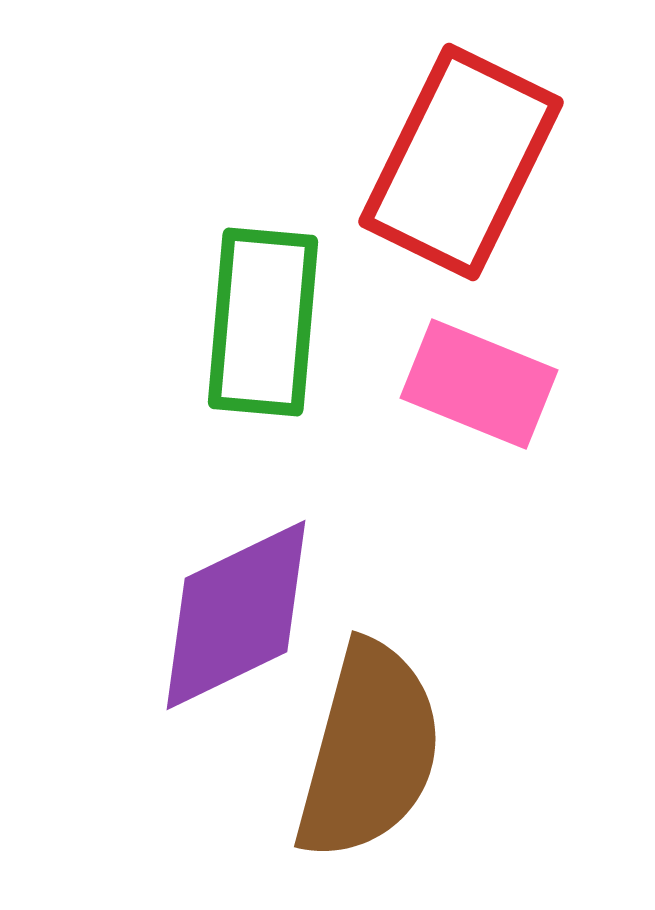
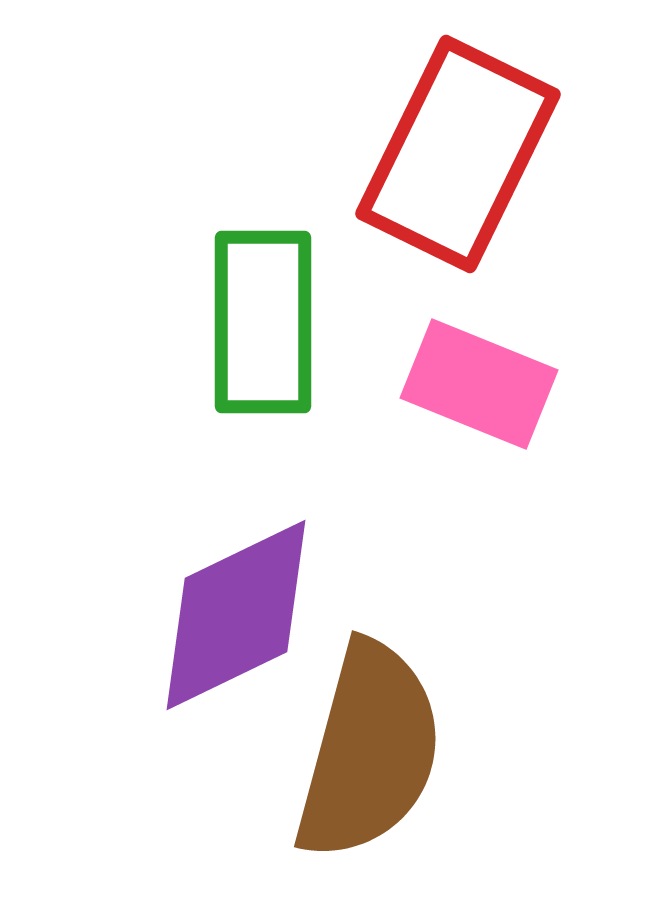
red rectangle: moved 3 px left, 8 px up
green rectangle: rotated 5 degrees counterclockwise
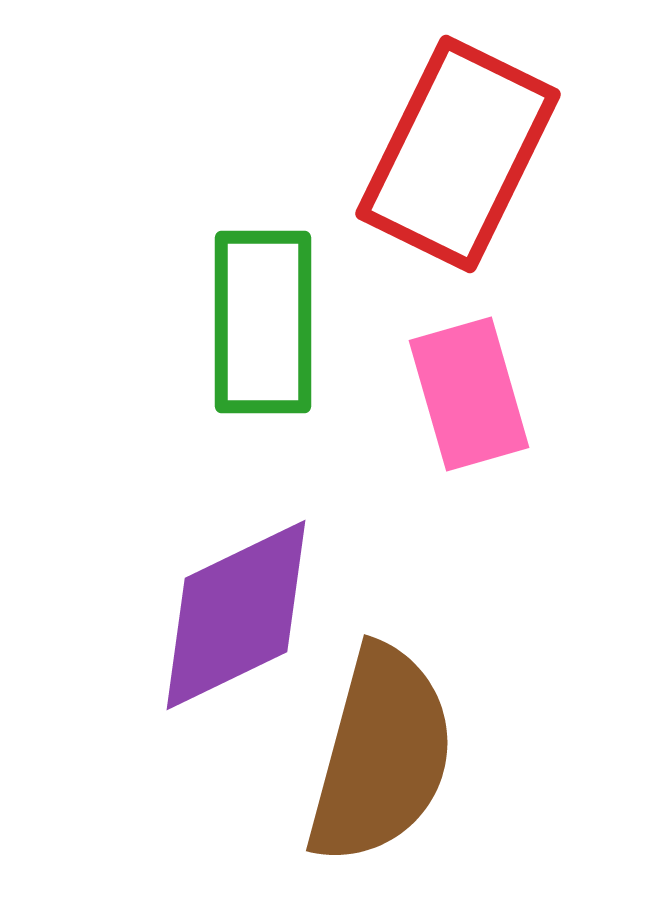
pink rectangle: moved 10 px left, 10 px down; rotated 52 degrees clockwise
brown semicircle: moved 12 px right, 4 px down
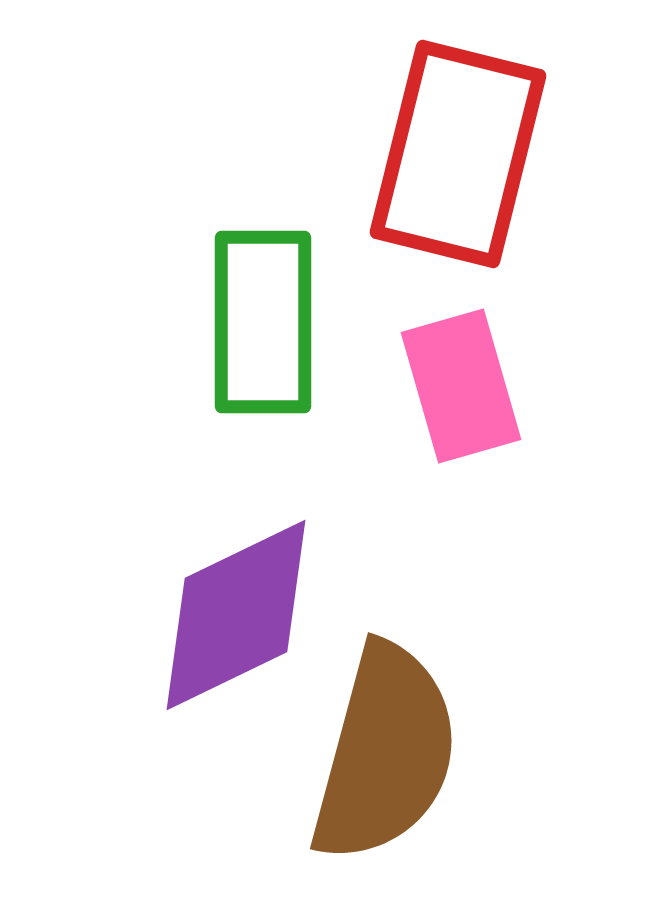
red rectangle: rotated 12 degrees counterclockwise
pink rectangle: moved 8 px left, 8 px up
brown semicircle: moved 4 px right, 2 px up
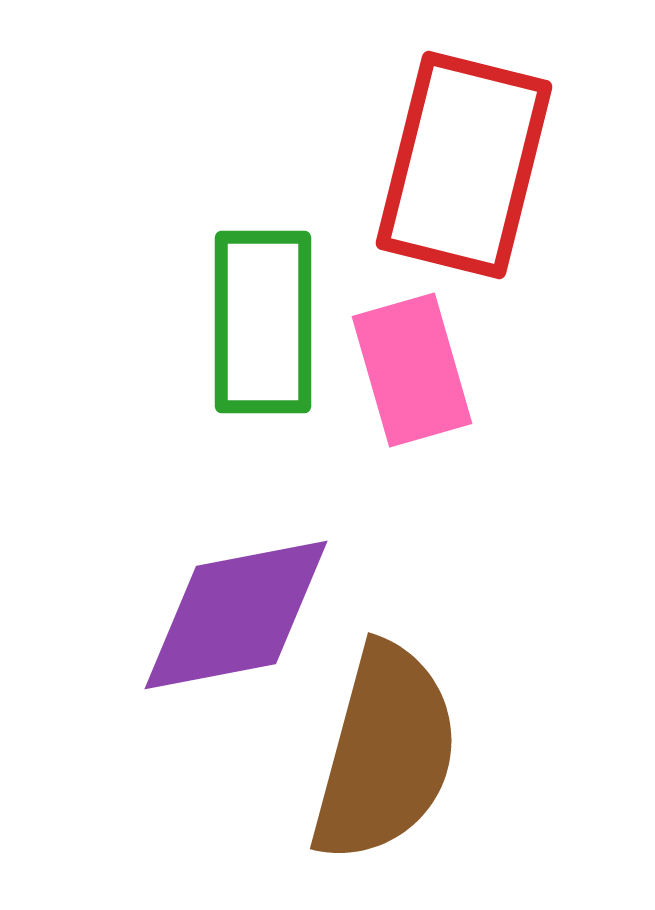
red rectangle: moved 6 px right, 11 px down
pink rectangle: moved 49 px left, 16 px up
purple diamond: rotated 15 degrees clockwise
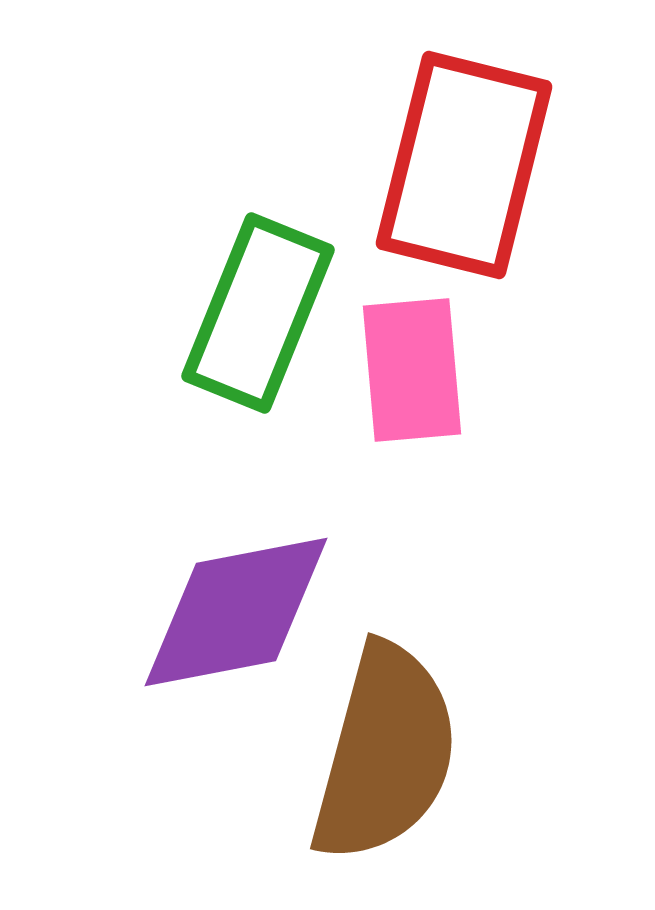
green rectangle: moved 5 px left, 9 px up; rotated 22 degrees clockwise
pink rectangle: rotated 11 degrees clockwise
purple diamond: moved 3 px up
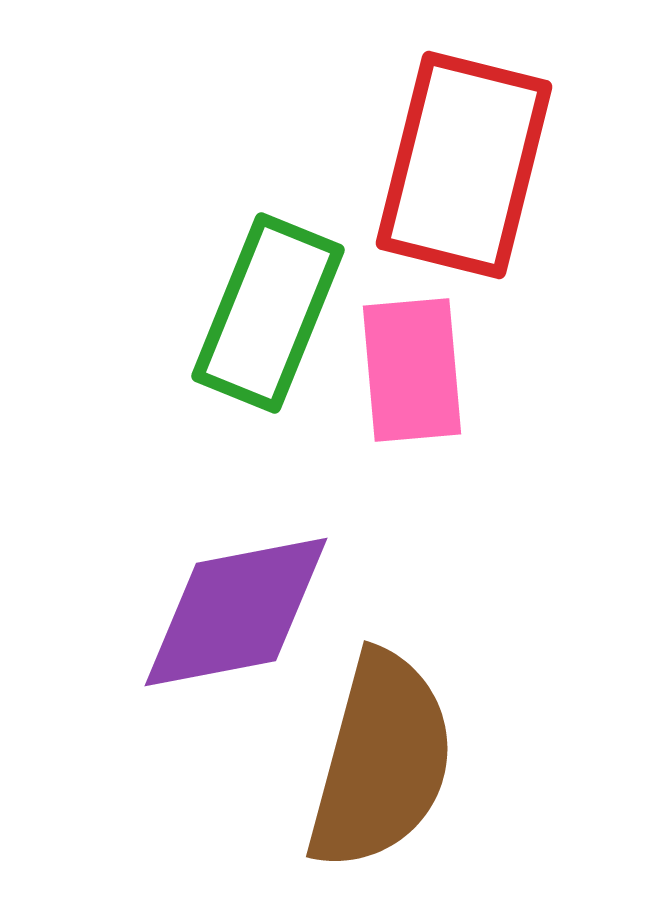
green rectangle: moved 10 px right
brown semicircle: moved 4 px left, 8 px down
